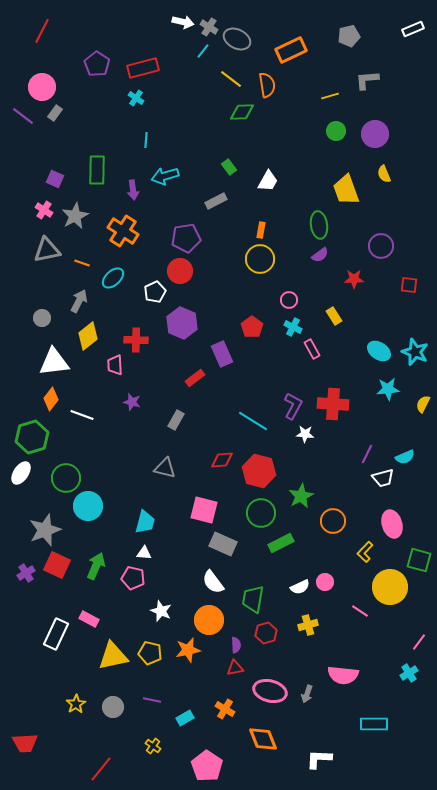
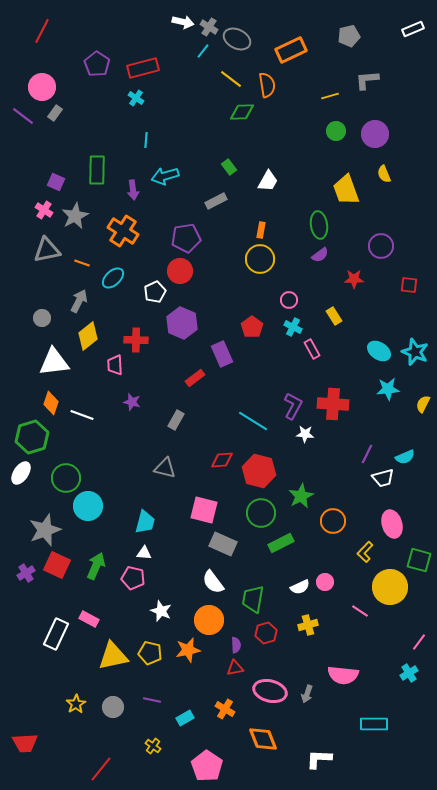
purple square at (55, 179): moved 1 px right, 3 px down
orange diamond at (51, 399): moved 4 px down; rotated 20 degrees counterclockwise
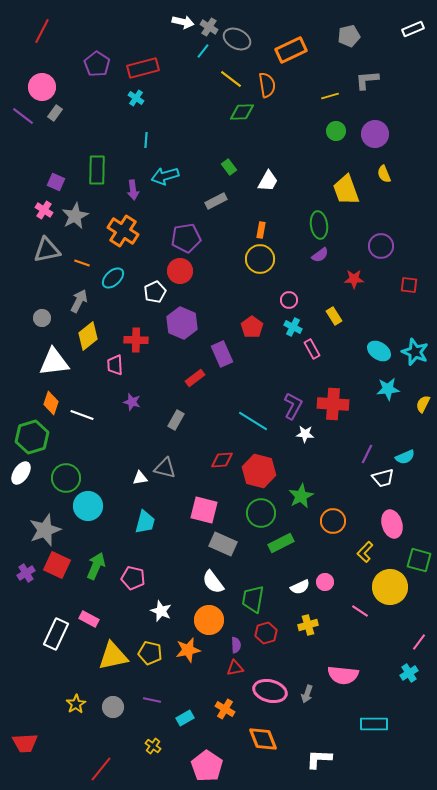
white triangle at (144, 553): moved 4 px left, 75 px up; rotated 14 degrees counterclockwise
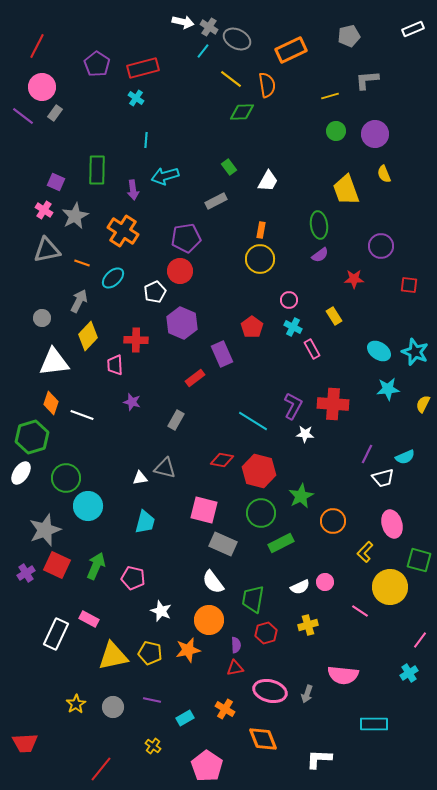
red line at (42, 31): moved 5 px left, 15 px down
yellow diamond at (88, 336): rotated 8 degrees counterclockwise
red diamond at (222, 460): rotated 15 degrees clockwise
pink line at (419, 642): moved 1 px right, 2 px up
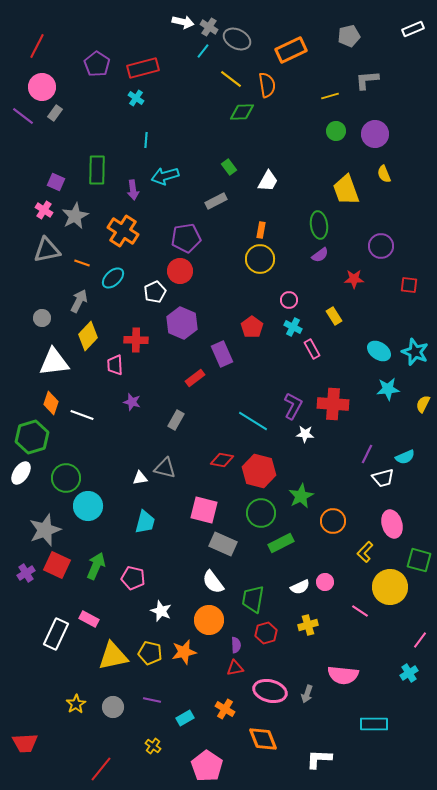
orange star at (188, 650): moved 4 px left, 2 px down
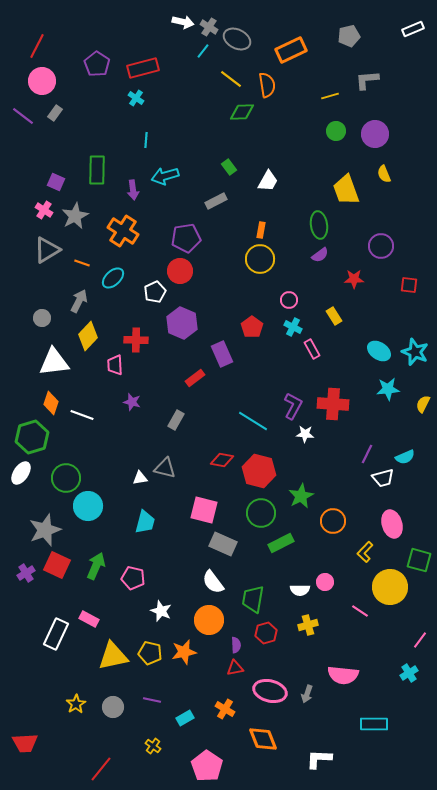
pink circle at (42, 87): moved 6 px up
gray triangle at (47, 250): rotated 20 degrees counterclockwise
white semicircle at (300, 587): moved 3 px down; rotated 24 degrees clockwise
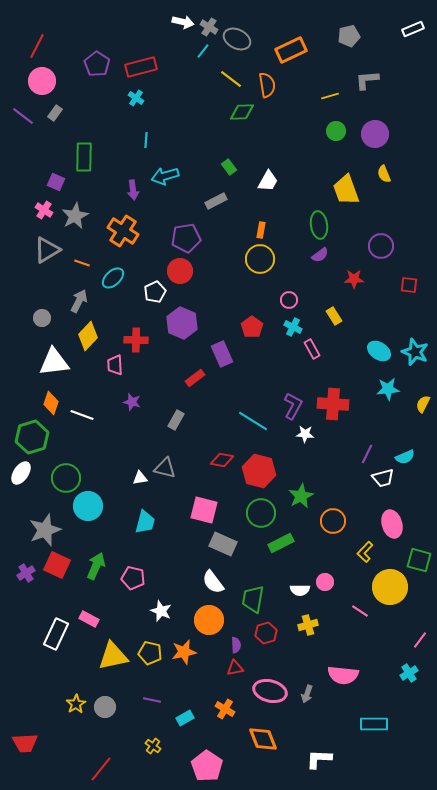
red rectangle at (143, 68): moved 2 px left, 1 px up
green rectangle at (97, 170): moved 13 px left, 13 px up
gray circle at (113, 707): moved 8 px left
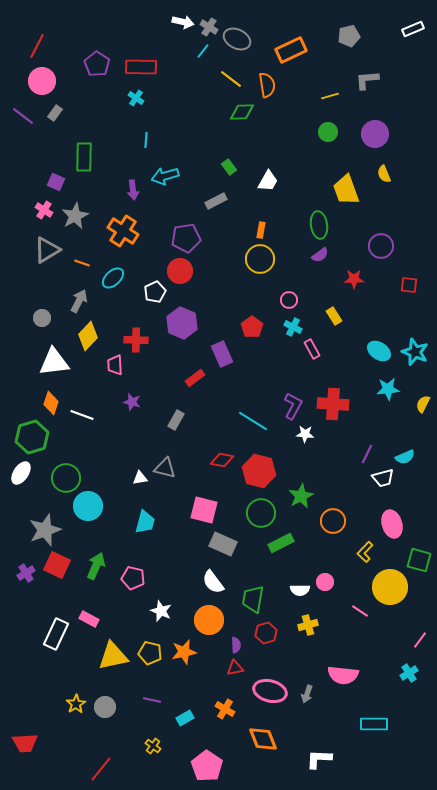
red rectangle at (141, 67): rotated 16 degrees clockwise
green circle at (336, 131): moved 8 px left, 1 px down
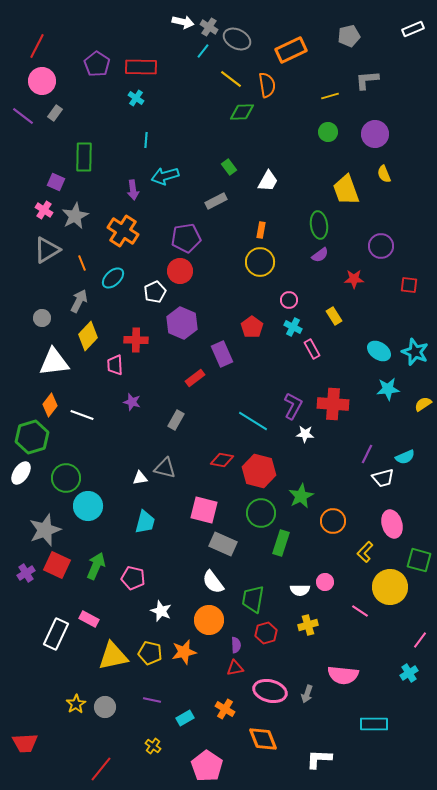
yellow circle at (260, 259): moved 3 px down
orange line at (82, 263): rotated 49 degrees clockwise
orange diamond at (51, 403): moved 1 px left, 2 px down; rotated 20 degrees clockwise
yellow semicircle at (423, 404): rotated 30 degrees clockwise
green rectangle at (281, 543): rotated 45 degrees counterclockwise
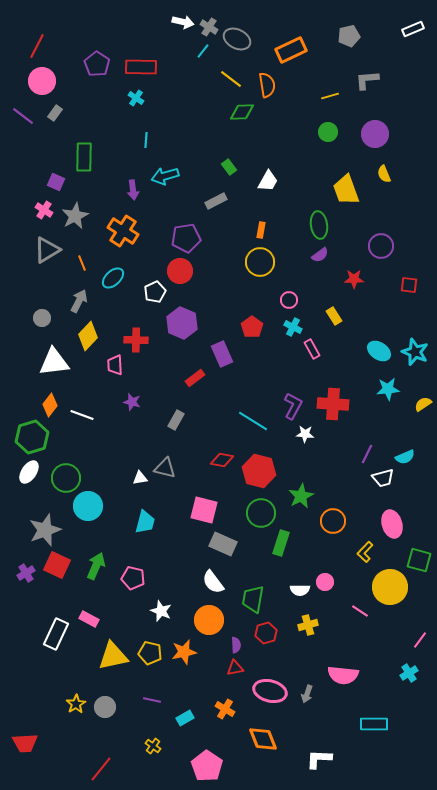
white ellipse at (21, 473): moved 8 px right, 1 px up
